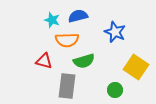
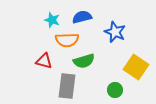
blue semicircle: moved 4 px right, 1 px down
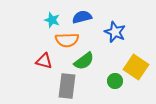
green semicircle: rotated 20 degrees counterclockwise
green circle: moved 9 px up
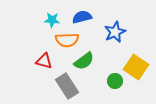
cyan star: rotated 14 degrees counterclockwise
blue star: rotated 25 degrees clockwise
gray rectangle: rotated 40 degrees counterclockwise
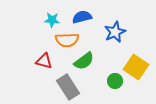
gray rectangle: moved 1 px right, 1 px down
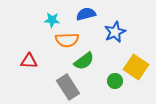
blue semicircle: moved 4 px right, 3 px up
red triangle: moved 15 px left; rotated 12 degrees counterclockwise
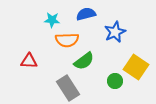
gray rectangle: moved 1 px down
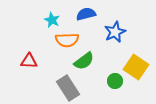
cyan star: rotated 21 degrees clockwise
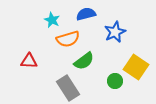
orange semicircle: moved 1 px right, 1 px up; rotated 15 degrees counterclockwise
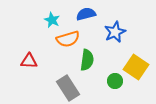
green semicircle: moved 3 px right, 1 px up; rotated 45 degrees counterclockwise
